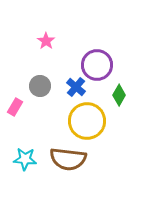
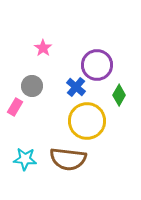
pink star: moved 3 px left, 7 px down
gray circle: moved 8 px left
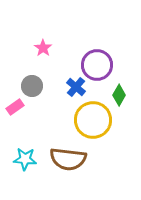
pink rectangle: rotated 24 degrees clockwise
yellow circle: moved 6 px right, 1 px up
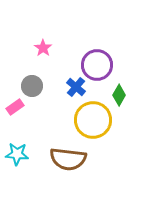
cyan star: moved 8 px left, 5 px up
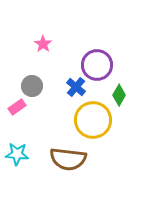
pink star: moved 4 px up
pink rectangle: moved 2 px right
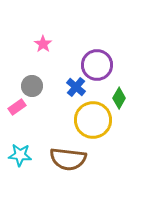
green diamond: moved 3 px down
cyan star: moved 3 px right, 1 px down
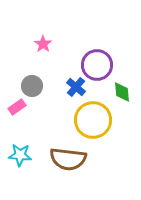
green diamond: moved 3 px right, 6 px up; rotated 35 degrees counterclockwise
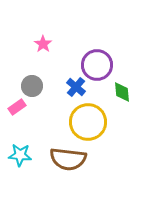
yellow circle: moved 5 px left, 2 px down
